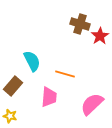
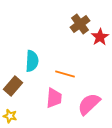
brown cross: rotated 36 degrees clockwise
red star: moved 1 px down
cyan semicircle: rotated 30 degrees clockwise
pink trapezoid: moved 5 px right, 1 px down
pink semicircle: moved 3 px left
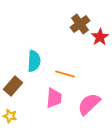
cyan semicircle: moved 2 px right
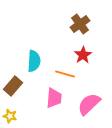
red star: moved 17 px left, 18 px down
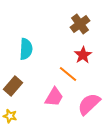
cyan semicircle: moved 8 px left, 12 px up
orange line: moved 3 px right; rotated 24 degrees clockwise
pink trapezoid: moved 1 px up; rotated 25 degrees clockwise
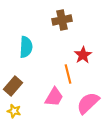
brown cross: moved 18 px left, 4 px up; rotated 24 degrees clockwise
cyan semicircle: moved 2 px up
orange line: rotated 36 degrees clockwise
pink semicircle: moved 1 px left, 1 px up
yellow star: moved 4 px right, 5 px up
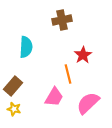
yellow star: moved 2 px up
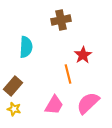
brown cross: moved 1 px left
pink trapezoid: moved 8 px down
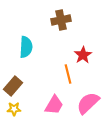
yellow star: rotated 16 degrees counterclockwise
